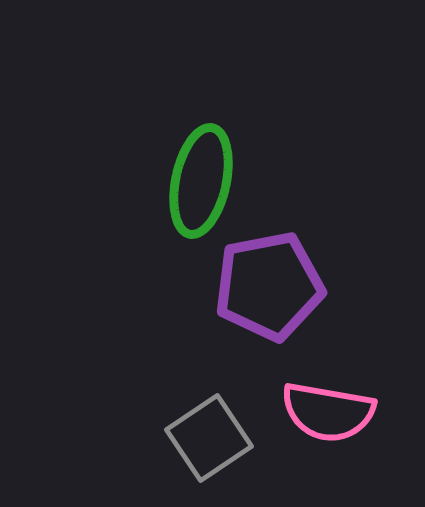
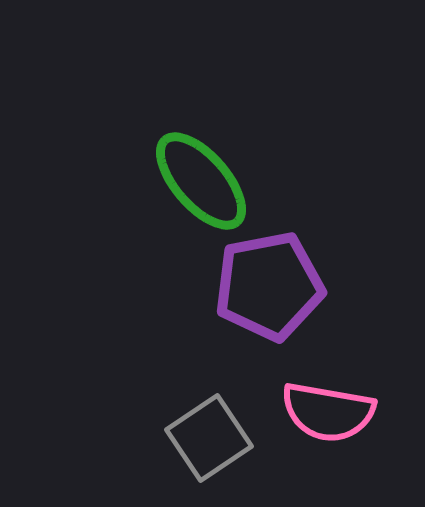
green ellipse: rotated 53 degrees counterclockwise
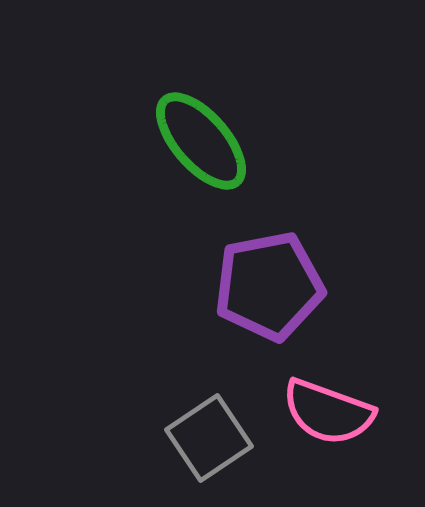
green ellipse: moved 40 px up
pink semicircle: rotated 10 degrees clockwise
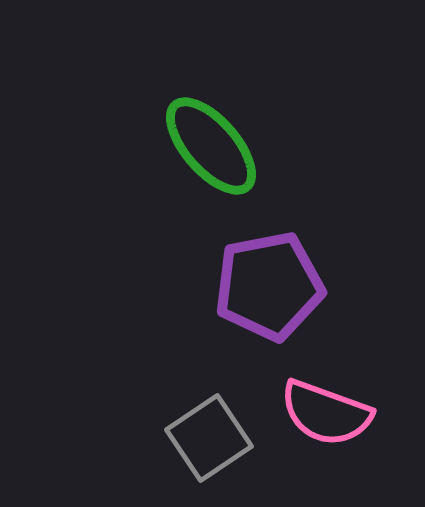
green ellipse: moved 10 px right, 5 px down
pink semicircle: moved 2 px left, 1 px down
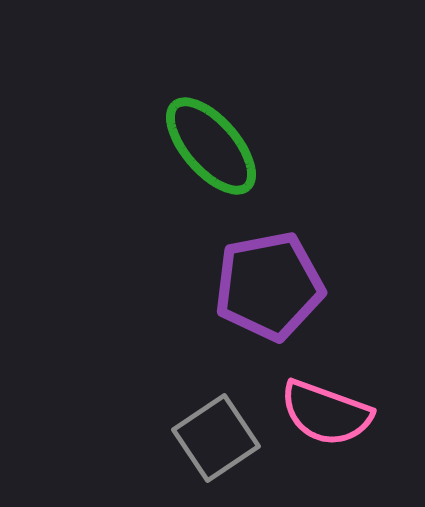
gray square: moved 7 px right
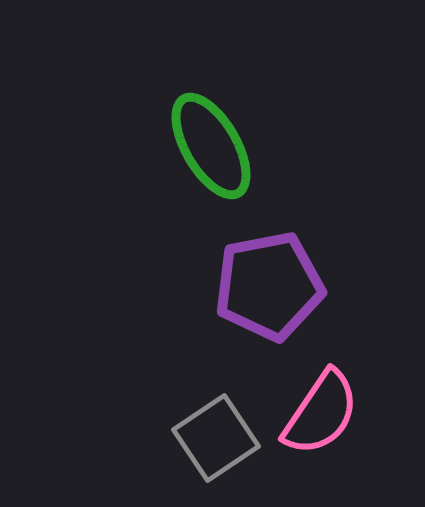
green ellipse: rotated 11 degrees clockwise
pink semicircle: moved 5 px left; rotated 76 degrees counterclockwise
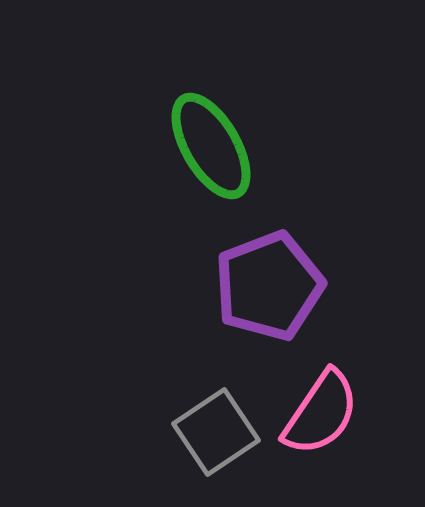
purple pentagon: rotated 10 degrees counterclockwise
gray square: moved 6 px up
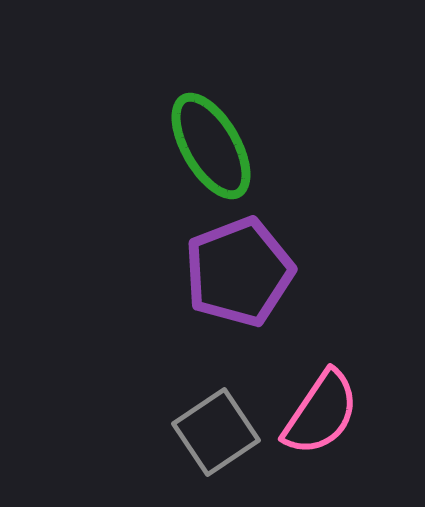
purple pentagon: moved 30 px left, 14 px up
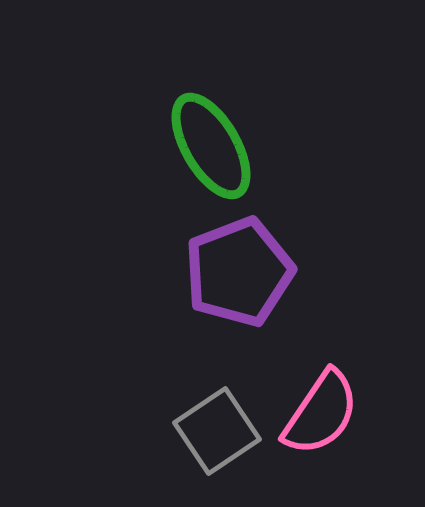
gray square: moved 1 px right, 1 px up
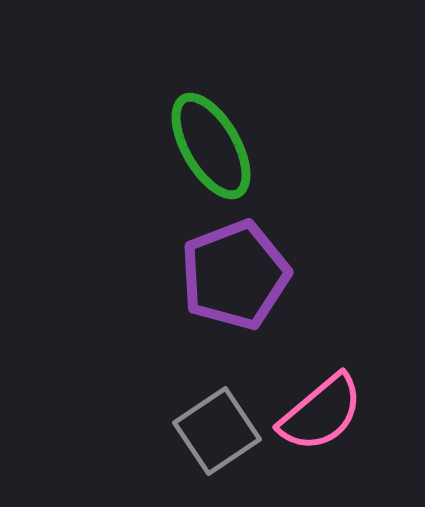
purple pentagon: moved 4 px left, 3 px down
pink semicircle: rotated 16 degrees clockwise
